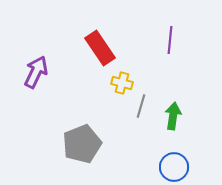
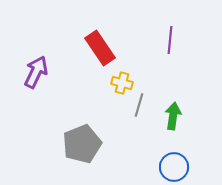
gray line: moved 2 px left, 1 px up
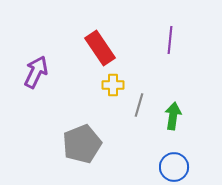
yellow cross: moved 9 px left, 2 px down; rotated 15 degrees counterclockwise
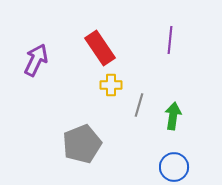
purple arrow: moved 12 px up
yellow cross: moved 2 px left
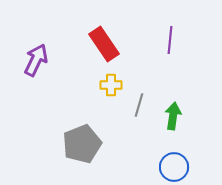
red rectangle: moved 4 px right, 4 px up
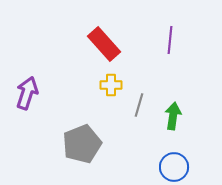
red rectangle: rotated 8 degrees counterclockwise
purple arrow: moved 9 px left, 33 px down; rotated 8 degrees counterclockwise
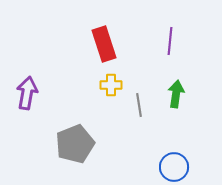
purple line: moved 1 px down
red rectangle: rotated 24 degrees clockwise
purple arrow: rotated 8 degrees counterclockwise
gray line: rotated 25 degrees counterclockwise
green arrow: moved 3 px right, 22 px up
gray pentagon: moved 7 px left
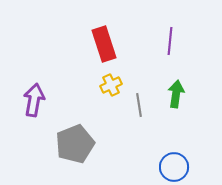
yellow cross: rotated 25 degrees counterclockwise
purple arrow: moved 7 px right, 7 px down
